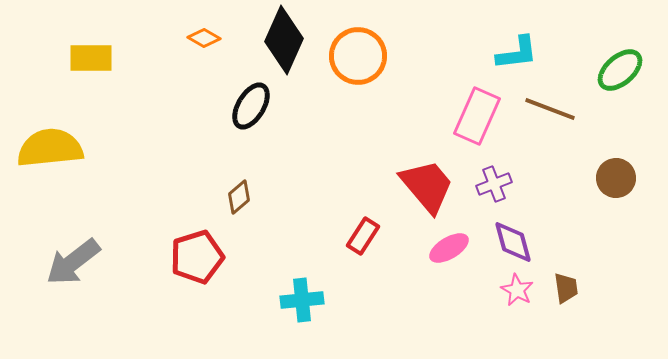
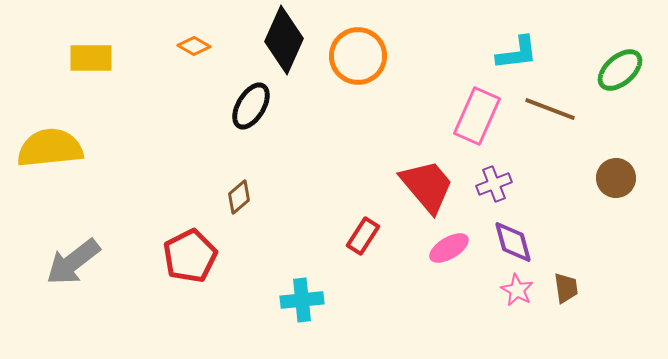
orange diamond: moved 10 px left, 8 px down
red pentagon: moved 7 px left, 1 px up; rotated 10 degrees counterclockwise
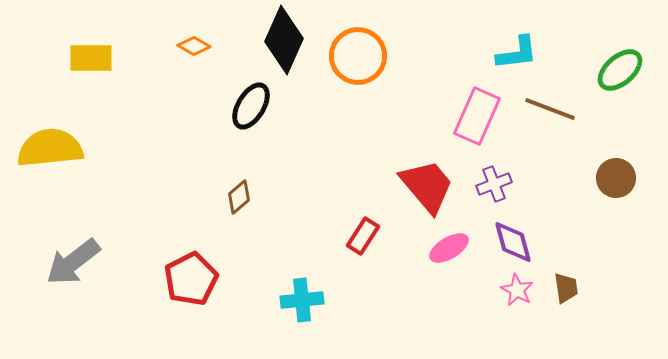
red pentagon: moved 1 px right, 23 px down
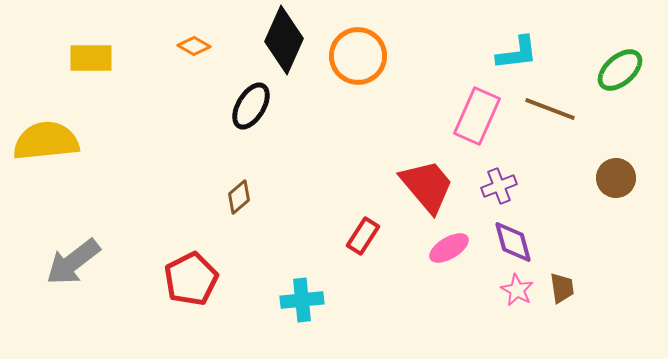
yellow semicircle: moved 4 px left, 7 px up
purple cross: moved 5 px right, 2 px down
brown trapezoid: moved 4 px left
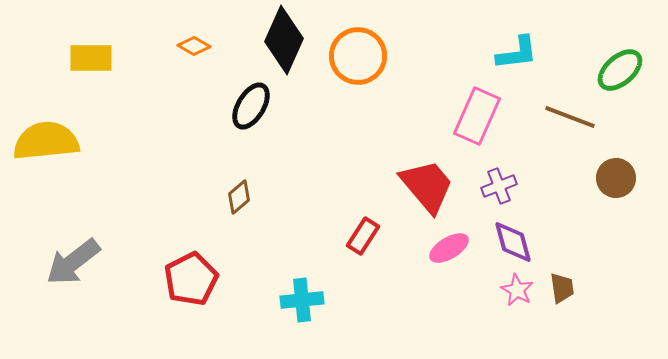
brown line: moved 20 px right, 8 px down
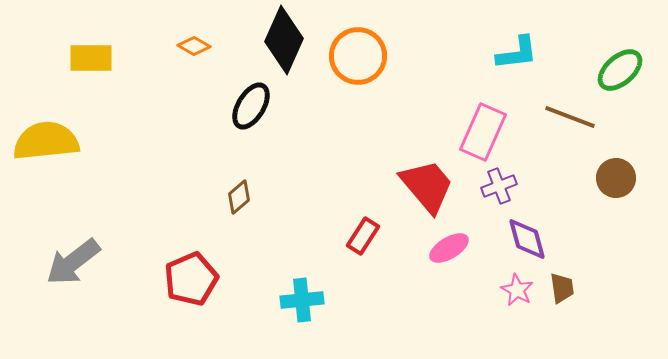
pink rectangle: moved 6 px right, 16 px down
purple diamond: moved 14 px right, 3 px up
red pentagon: rotated 4 degrees clockwise
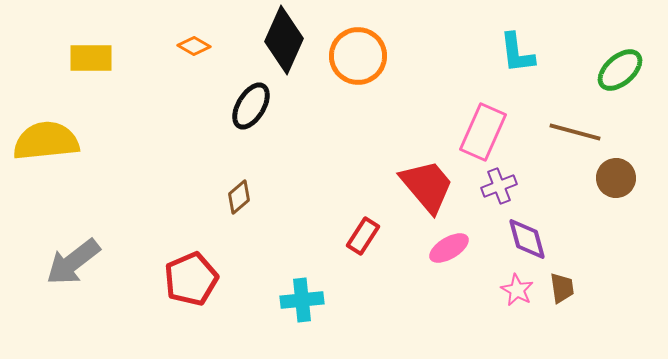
cyan L-shape: rotated 90 degrees clockwise
brown line: moved 5 px right, 15 px down; rotated 6 degrees counterclockwise
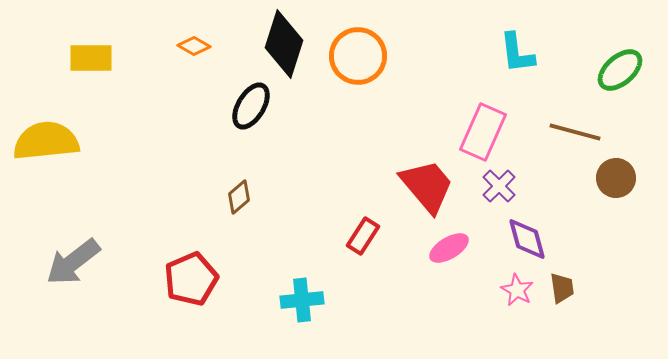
black diamond: moved 4 px down; rotated 6 degrees counterclockwise
purple cross: rotated 24 degrees counterclockwise
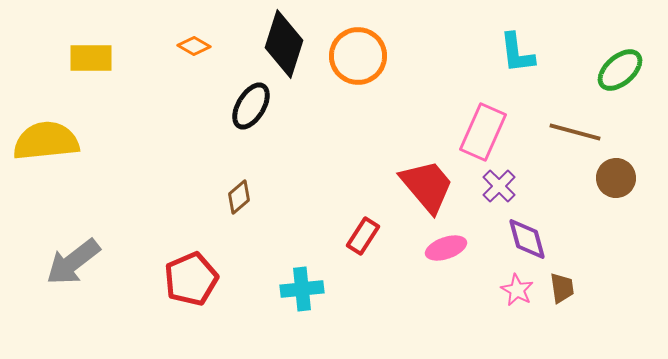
pink ellipse: moved 3 px left; rotated 12 degrees clockwise
cyan cross: moved 11 px up
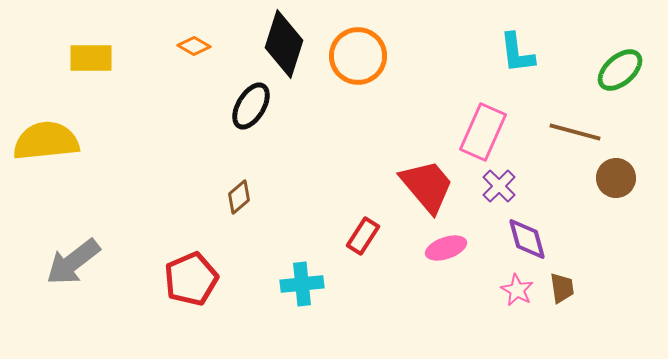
cyan cross: moved 5 px up
